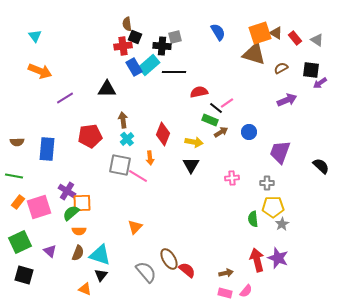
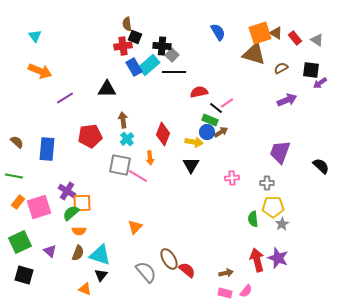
gray square at (175, 37): moved 3 px left, 18 px down; rotated 32 degrees counterclockwise
blue circle at (249, 132): moved 42 px left
brown semicircle at (17, 142): rotated 136 degrees counterclockwise
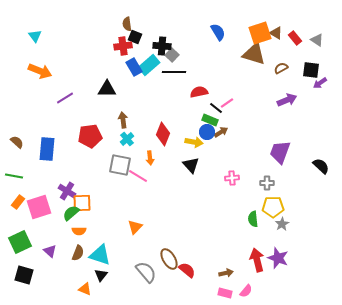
black triangle at (191, 165): rotated 12 degrees counterclockwise
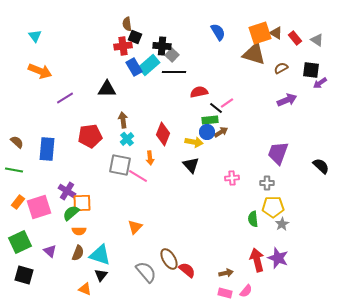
green rectangle at (210, 120): rotated 28 degrees counterclockwise
purple trapezoid at (280, 152): moved 2 px left, 1 px down
green line at (14, 176): moved 6 px up
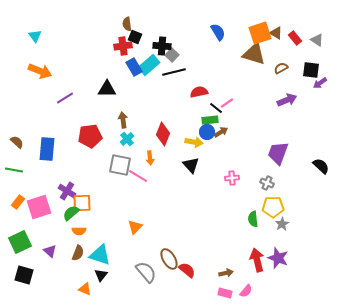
black line at (174, 72): rotated 15 degrees counterclockwise
gray cross at (267, 183): rotated 24 degrees clockwise
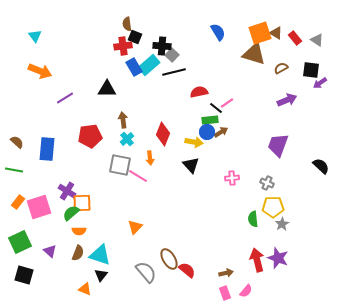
purple trapezoid at (278, 153): moved 8 px up
pink rectangle at (225, 293): rotated 56 degrees clockwise
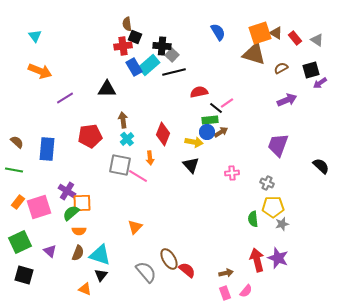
black square at (311, 70): rotated 24 degrees counterclockwise
pink cross at (232, 178): moved 5 px up
gray star at (282, 224): rotated 16 degrees clockwise
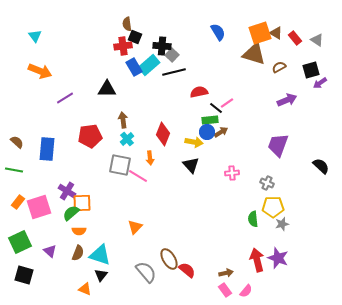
brown semicircle at (281, 68): moved 2 px left, 1 px up
pink rectangle at (225, 293): moved 3 px up; rotated 16 degrees counterclockwise
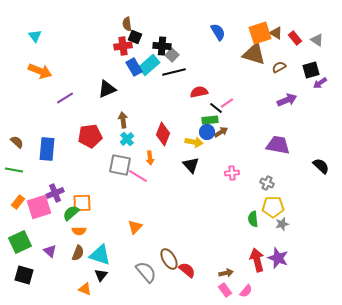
black triangle at (107, 89): rotated 24 degrees counterclockwise
purple trapezoid at (278, 145): rotated 80 degrees clockwise
purple cross at (67, 191): moved 12 px left, 2 px down; rotated 36 degrees clockwise
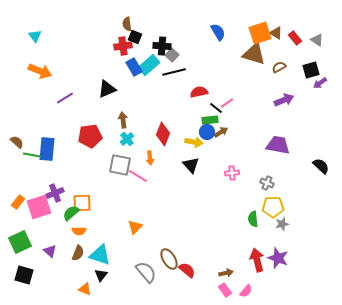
purple arrow at (287, 100): moved 3 px left
green line at (14, 170): moved 18 px right, 15 px up
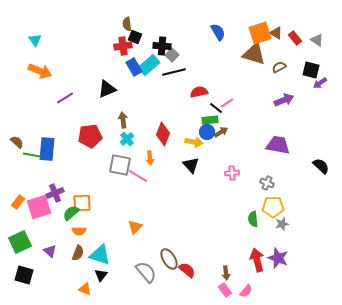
cyan triangle at (35, 36): moved 4 px down
black square at (311, 70): rotated 30 degrees clockwise
brown arrow at (226, 273): rotated 96 degrees clockwise
